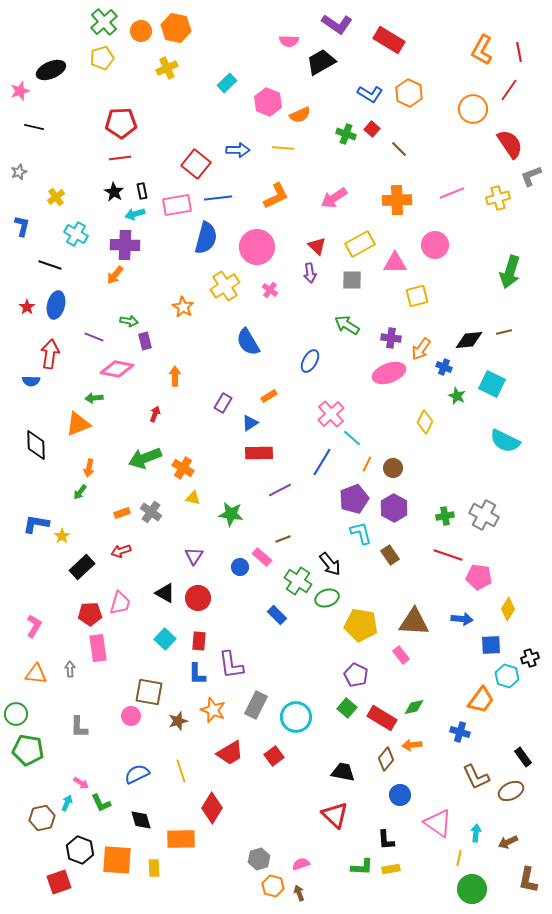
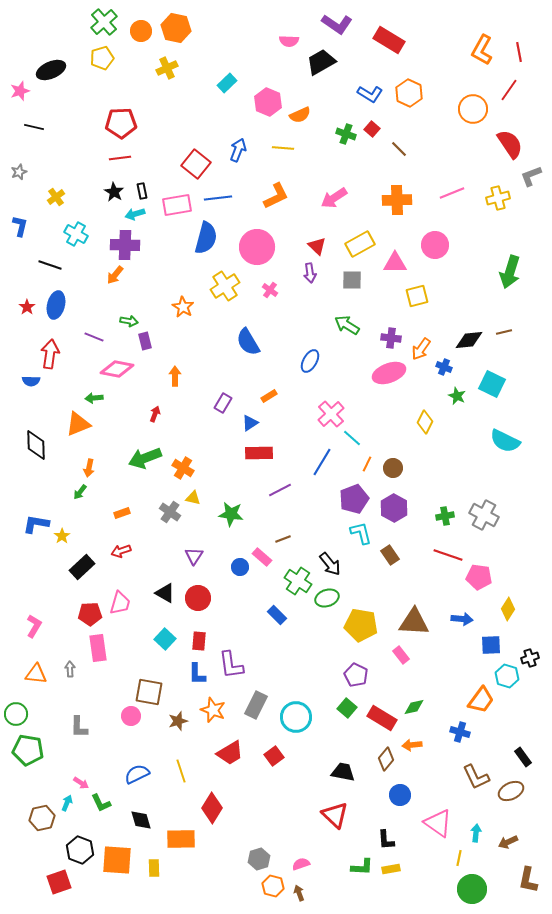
blue arrow at (238, 150): rotated 70 degrees counterclockwise
blue L-shape at (22, 226): moved 2 px left
gray cross at (151, 512): moved 19 px right
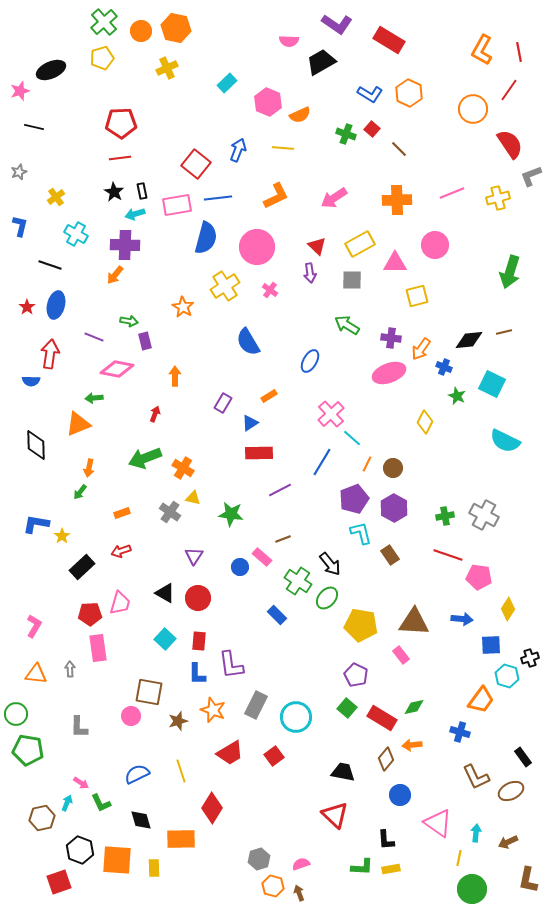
green ellipse at (327, 598): rotated 30 degrees counterclockwise
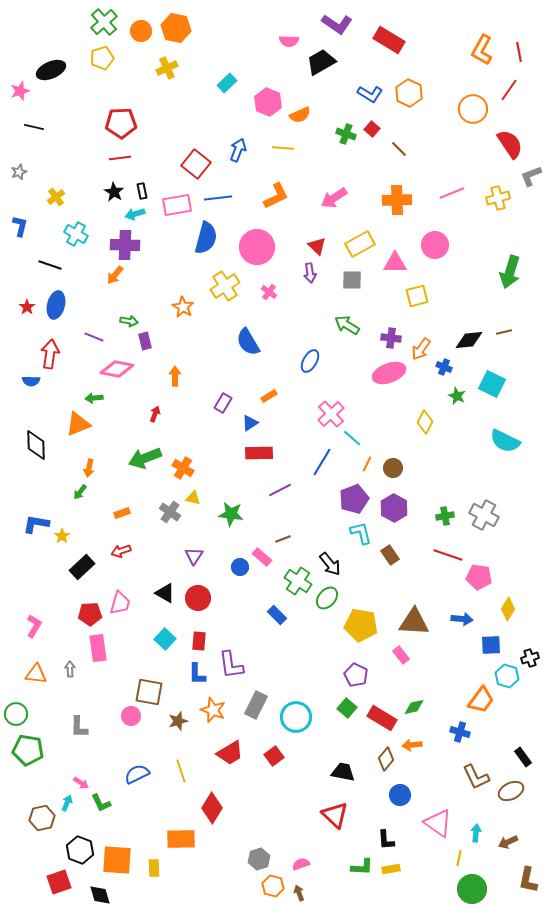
pink cross at (270, 290): moved 1 px left, 2 px down
black diamond at (141, 820): moved 41 px left, 75 px down
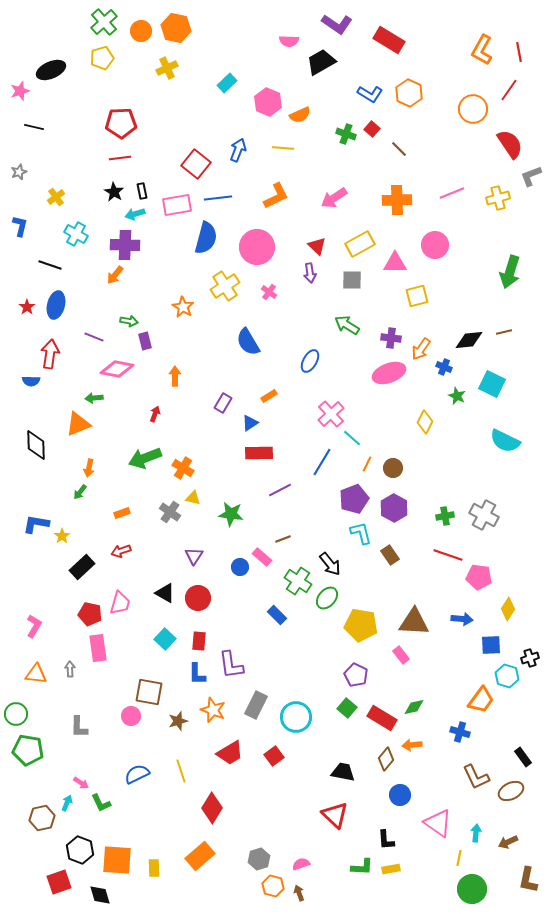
red pentagon at (90, 614): rotated 15 degrees clockwise
orange rectangle at (181, 839): moved 19 px right, 17 px down; rotated 40 degrees counterclockwise
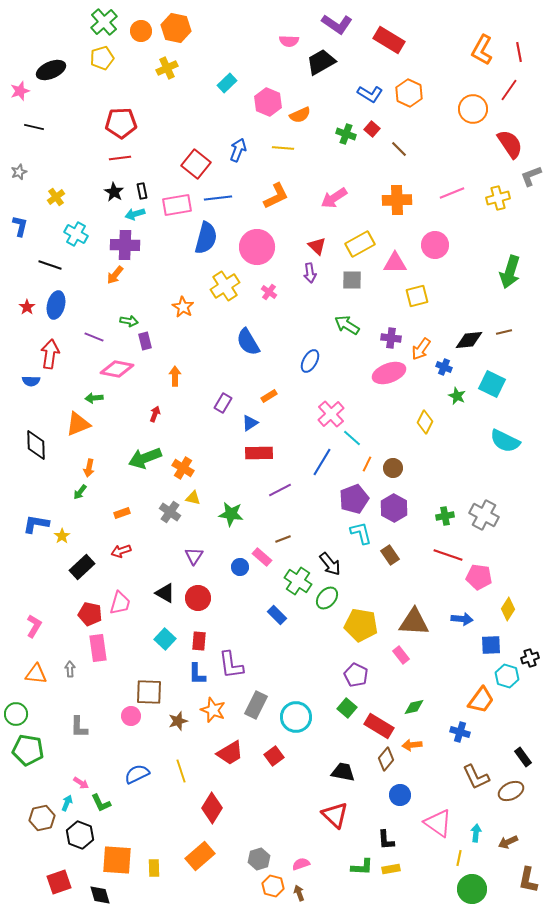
brown square at (149, 692): rotated 8 degrees counterclockwise
red rectangle at (382, 718): moved 3 px left, 8 px down
black hexagon at (80, 850): moved 15 px up
